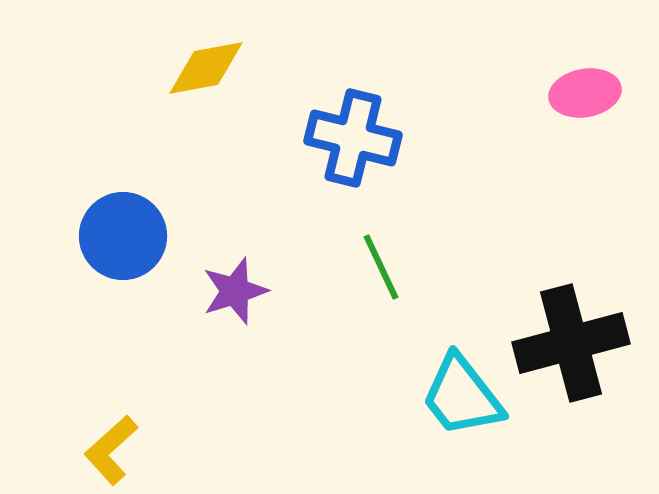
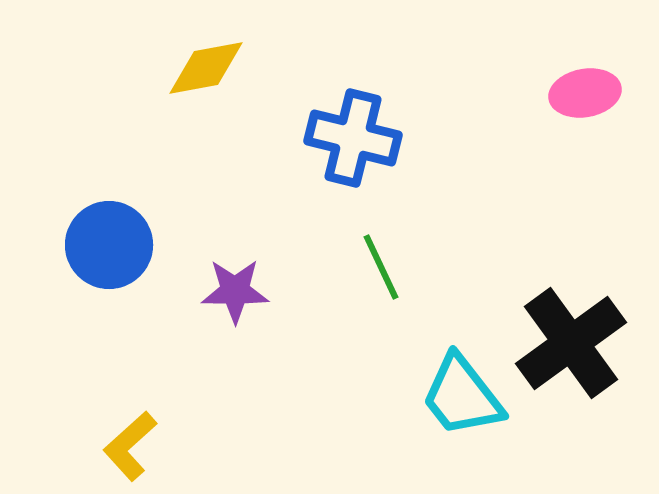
blue circle: moved 14 px left, 9 px down
purple star: rotated 18 degrees clockwise
black cross: rotated 21 degrees counterclockwise
yellow L-shape: moved 19 px right, 4 px up
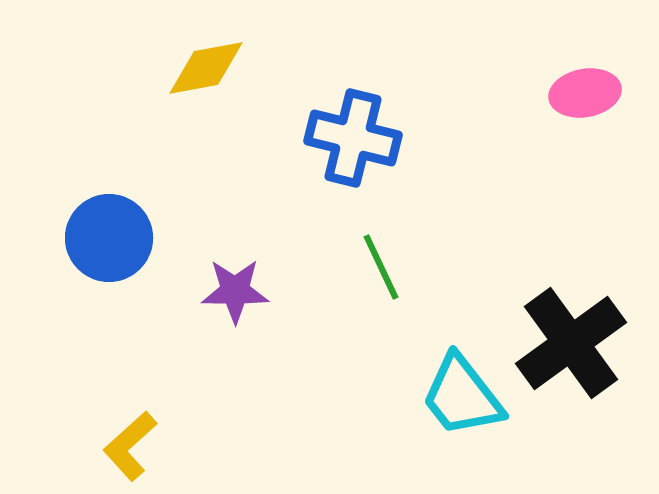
blue circle: moved 7 px up
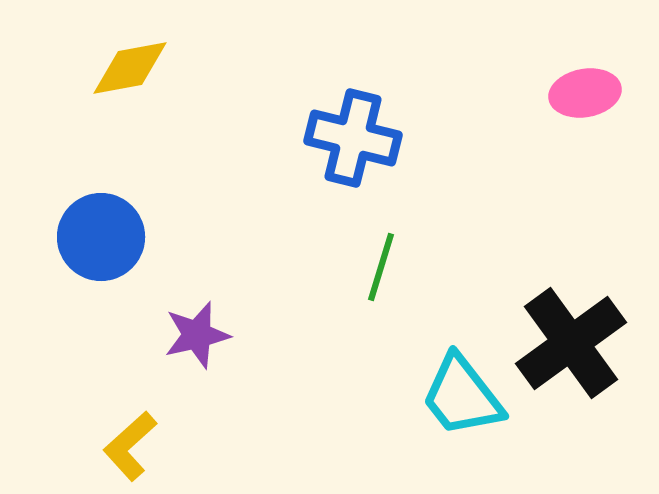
yellow diamond: moved 76 px left
blue circle: moved 8 px left, 1 px up
green line: rotated 42 degrees clockwise
purple star: moved 38 px left, 44 px down; rotated 14 degrees counterclockwise
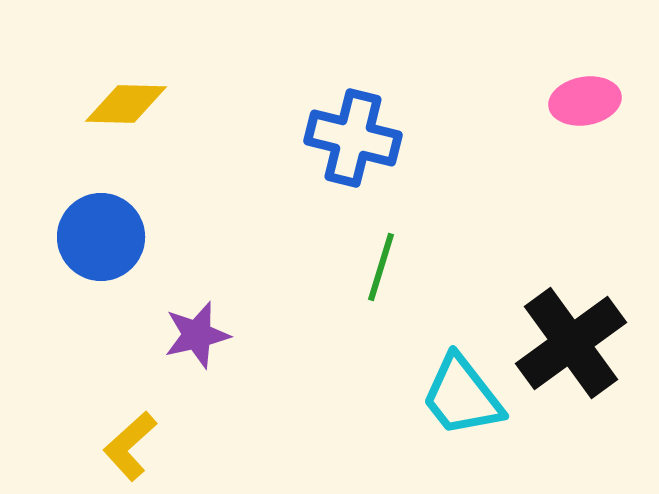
yellow diamond: moved 4 px left, 36 px down; rotated 12 degrees clockwise
pink ellipse: moved 8 px down
